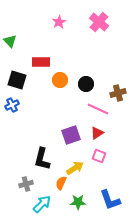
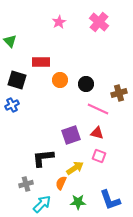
brown cross: moved 1 px right
red triangle: rotated 48 degrees clockwise
black L-shape: moved 1 px right, 1 px up; rotated 70 degrees clockwise
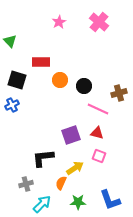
black circle: moved 2 px left, 2 px down
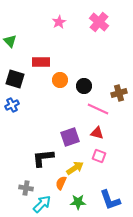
black square: moved 2 px left, 1 px up
purple square: moved 1 px left, 2 px down
gray cross: moved 4 px down; rotated 24 degrees clockwise
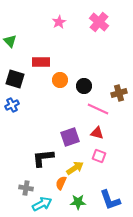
cyan arrow: rotated 18 degrees clockwise
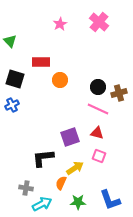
pink star: moved 1 px right, 2 px down
black circle: moved 14 px right, 1 px down
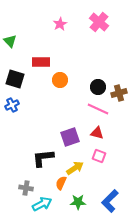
blue L-shape: moved 1 px down; rotated 65 degrees clockwise
